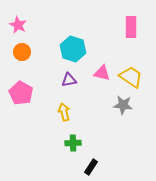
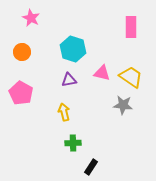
pink star: moved 13 px right, 7 px up
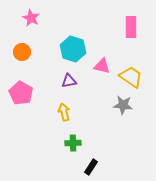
pink triangle: moved 7 px up
purple triangle: moved 1 px down
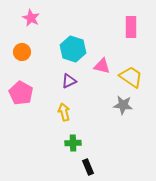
purple triangle: rotated 14 degrees counterclockwise
black rectangle: moved 3 px left; rotated 56 degrees counterclockwise
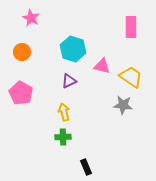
green cross: moved 10 px left, 6 px up
black rectangle: moved 2 px left
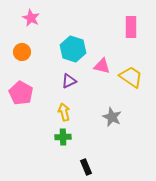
gray star: moved 11 px left, 12 px down; rotated 18 degrees clockwise
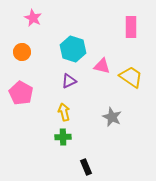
pink star: moved 2 px right
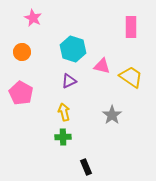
gray star: moved 2 px up; rotated 12 degrees clockwise
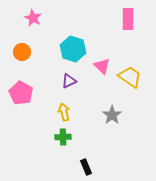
pink rectangle: moved 3 px left, 8 px up
pink triangle: rotated 30 degrees clockwise
yellow trapezoid: moved 1 px left
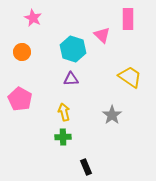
pink triangle: moved 31 px up
purple triangle: moved 2 px right, 2 px up; rotated 21 degrees clockwise
pink pentagon: moved 1 px left, 6 px down
